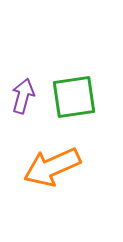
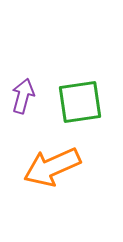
green square: moved 6 px right, 5 px down
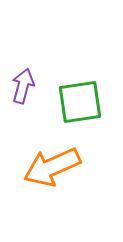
purple arrow: moved 10 px up
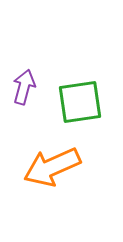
purple arrow: moved 1 px right, 1 px down
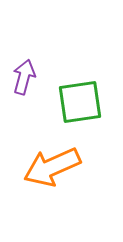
purple arrow: moved 10 px up
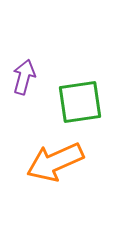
orange arrow: moved 3 px right, 5 px up
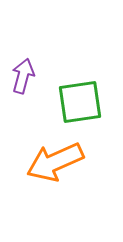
purple arrow: moved 1 px left, 1 px up
